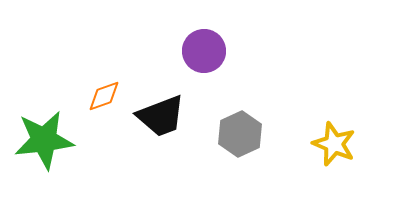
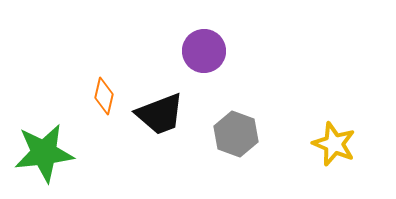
orange diamond: rotated 57 degrees counterclockwise
black trapezoid: moved 1 px left, 2 px up
gray hexagon: moved 4 px left; rotated 15 degrees counterclockwise
green star: moved 13 px down
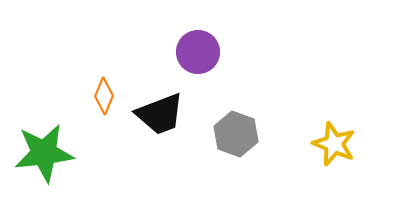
purple circle: moved 6 px left, 1 px down
orange diamond: rotated 9 degrees clockwise
